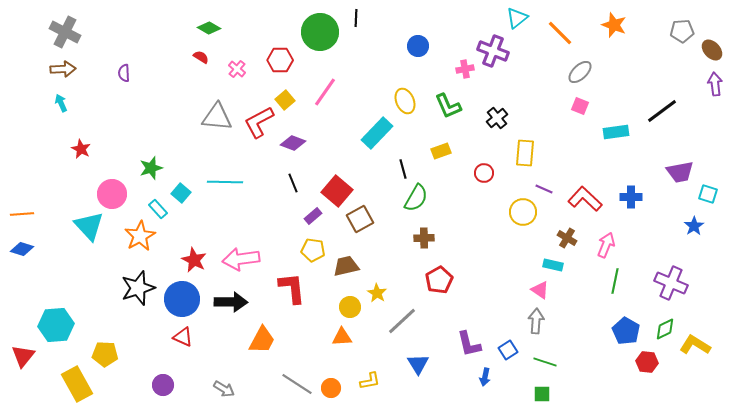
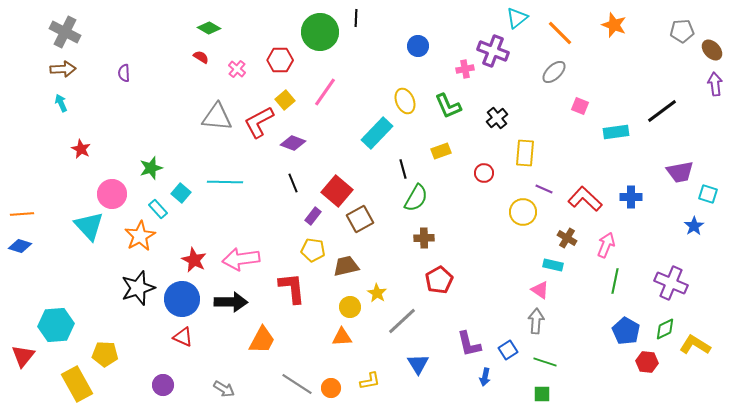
gray ellipse at (580, 72): moved 26 px left
purple rectangle at (313, 216): rotated 12 degrees counterclockwise
blue diamond at (22, 249): moved 2 px left, 3 px up
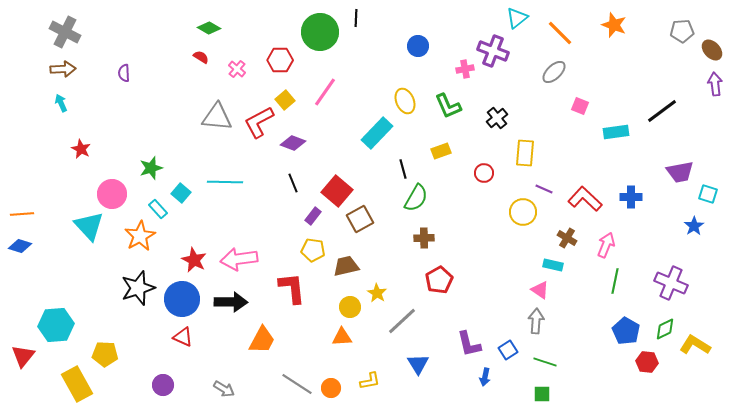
pink arrow at (241, 259): moved 2 px left
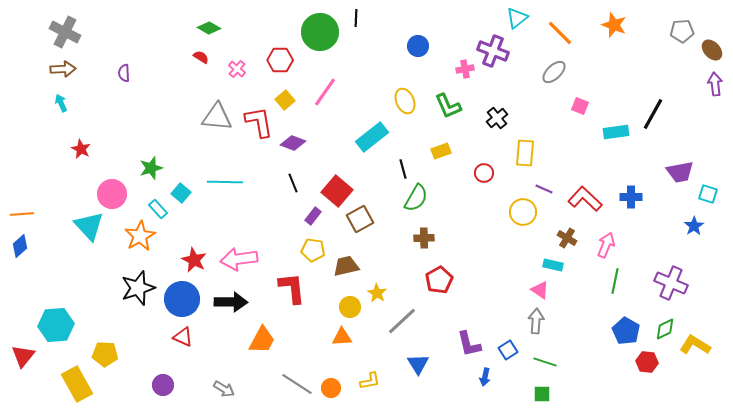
black line at (662, 111): moved 9 px left, 3 px down; rotated 24 degrees counterclockwise
red L-shape at (259, 122): rotated 108 degrees clockwise
cyan rectangle at (377, 133): moved 5 px left, 4 px down; rotated 8 degrees clockwise
blue diamond at (20, 246): rotated 60 degrees counterclockwise
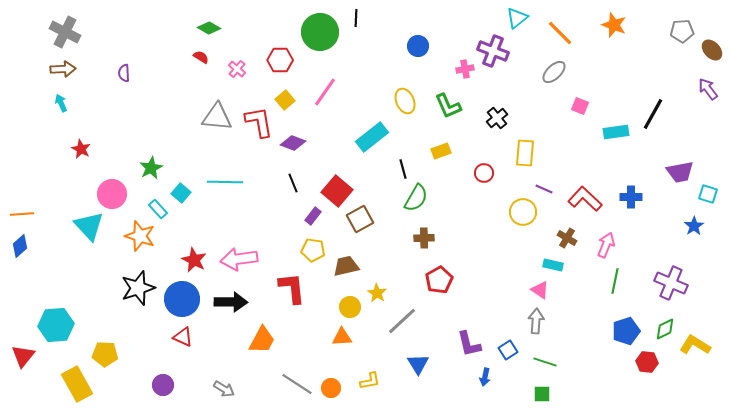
purple arrow at (715, 84): moved 7 px left, 5 px down; rotated 30 degrees counterclockwise
green star at (151, 168): rotated 10 degrees counterclockwise
orange star at (140, 236): rotated 24 degrees counterclockwise
blue pentagon at (626, 331): rotated 24 degrees clockwise
